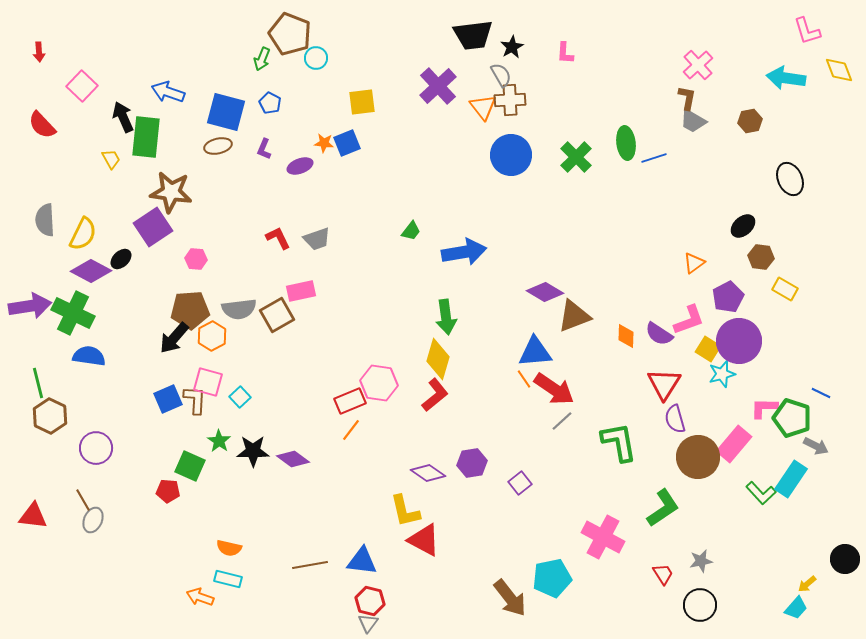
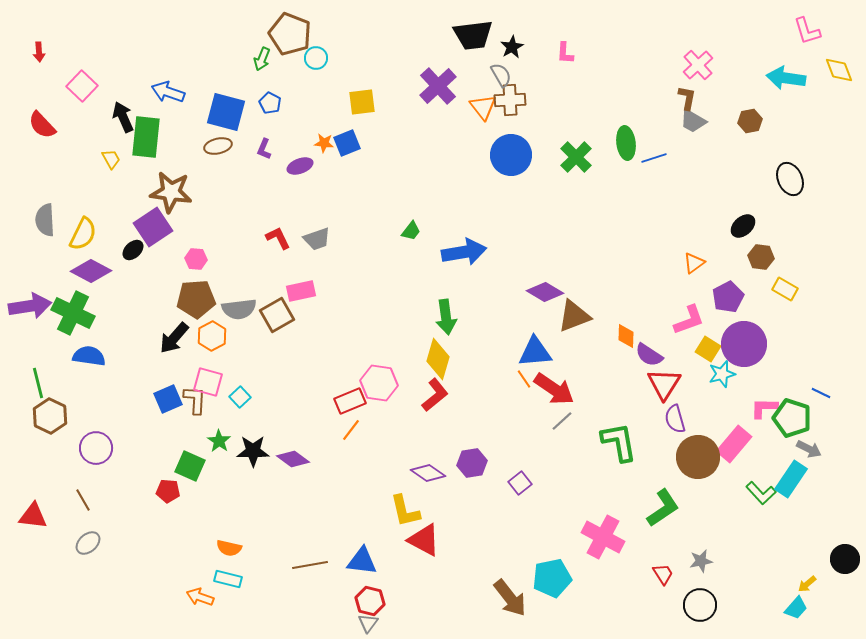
black ellipse at (121, 259): moved 12 px right, 9 px up
brown pentagon at (190, 310): moved 6 px right, 11 px up
purple semicircle at (659, 334): moved 10 px left, 21 px down
purple circle at (739, 341): moved 5 px right, 3 px down
gray arrow at (816, 446): moved 7 px left, 3 px down
gray ellipse at (93, 520): moved 5 px left, 23 px down; rotated 25 degrees clockwise
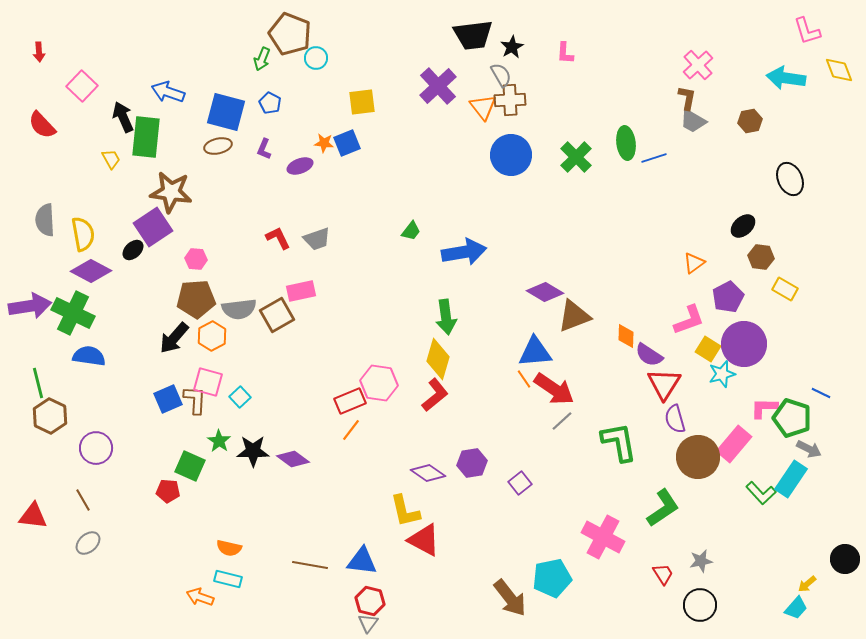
yellow semicircle at (83, 234): rotated 36 degrees counterclockwise
brown line at (310, 565): rotated 20 degrees clockwise
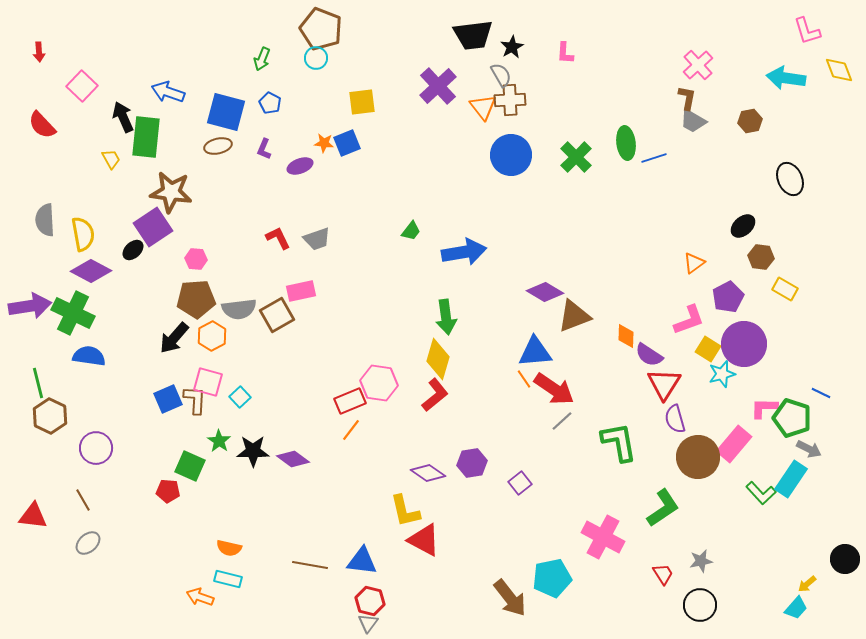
brown pentagon at (290, 34): moved 31 px right, 5 px up
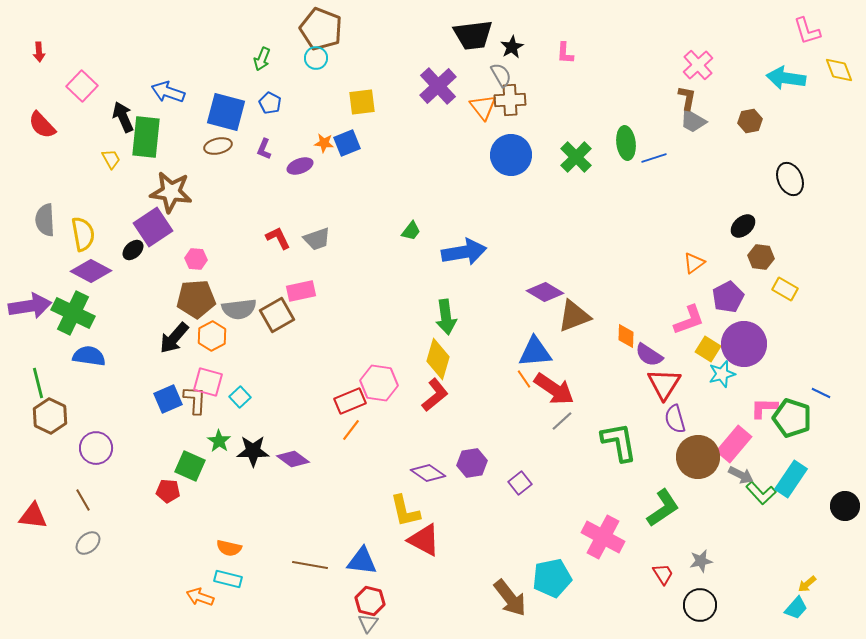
gray arrow at (809, 449): moved 68 px left, 26 px down
black circle at (845, 559): moved 53 px up
